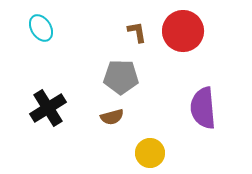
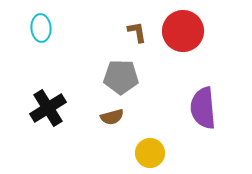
cyan ellipse: rotated 28 degrees clockwise
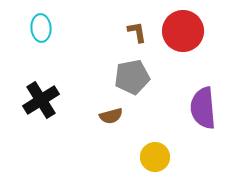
gray pentagon: moved 11 px right; rotated 12 degrees counterclockwise
black cross: moved 7 px left, 8 px up
brown semicircle: moved 1 px left, 1 px up
yellow circle: moved 5 px right, 4 px down
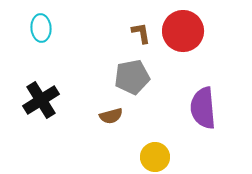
brown L-shape: moved 4 px right, 1 px down
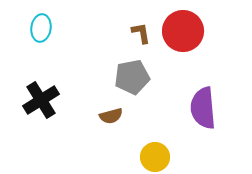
cyan ellipse: rotated 12 degrees clockwise
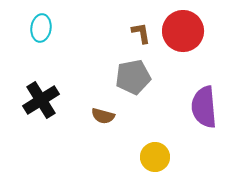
gray pentagon: moved 1 px right
purple semicircle: moved 1 px right, 1 px up
brown semicircle: moved 8 px left; rotated 30 degrees clockwise
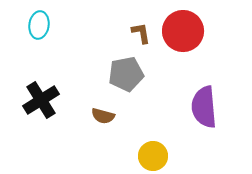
cyan ellipse: moved 2 px left, 3 px up
gray pentagon: moved 7 px left, 3 px up
yellow circle: moved 2 px left, 1 px up
